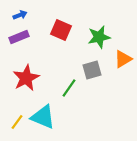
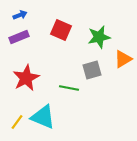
green line: rotated 66 degrees clockwise
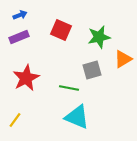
cyan triangle: moved 34 px right
yellow line: moved 2 px left, 2 px up
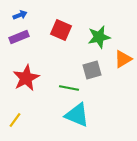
cyan triangle: moved 2 px up
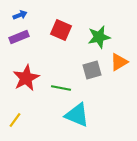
orange triangle: moved 4 px left, 3 px down
green line: moved 8 px left
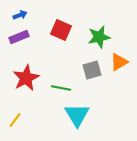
cyan triangle: rotated 36 degrees clockwise
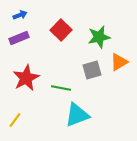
red square: rotated 20 degrees clockwise
purple rectangle: moved 1 px down
cyan triangle: rotated 40 degrees clockwise
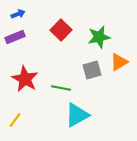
blue arrow: moved 2 px left, 1 px up
purple rectangle: moved 4 px left, 1 px up
red star: moved 1 px left, 1 px down; rotated 16 degrees counterclockwise
cyan triangle: rotated 8 degrees counterclockwise
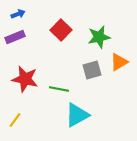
red star: rotated 16 degrees counterclockwise
green line: moved 2 px left, 1 px down
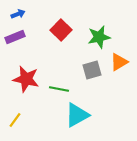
red star: moved 1 px right
